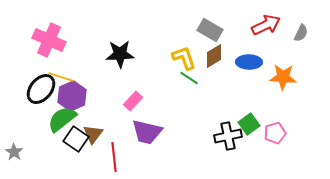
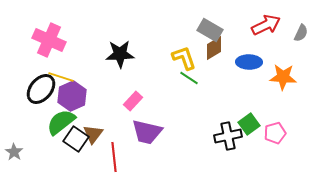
brown diamond: moved 8 px up
green semicircle: moved 1 px left, 3 px down
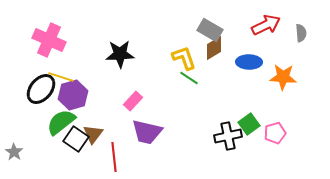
gray semicircle: rotated 30 degrees counterclockwise
purple hexagon: moved 1 px right, 1 px up; rotated 8 degrees clockwise
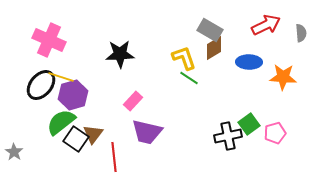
black ellipse: moved 4 px up
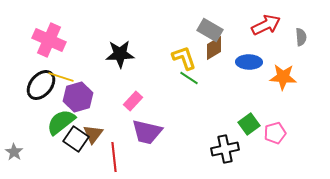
gray semicircle: moved 4 px down
purple hexagon: moved 5 px right, 2 px down
black cross: moved 3 px left, 13 px down
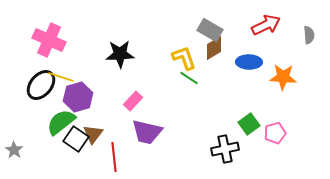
gray semicircle: moved 8 px right, 2 px up
gray star: moved 2 px up
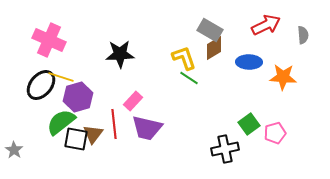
gray semicircle: moved 6 px left
purple trapezoid: moved 4 px up
black square: rotated 25 degrees counterclockwise
red line: moved 33 px up
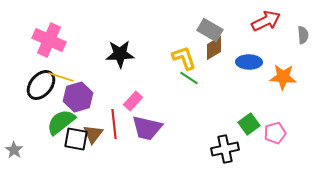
red arrow: moved 4 px up
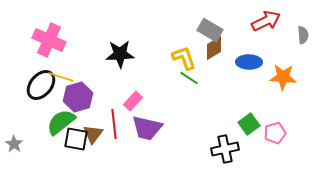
gray star: moved 6 px up
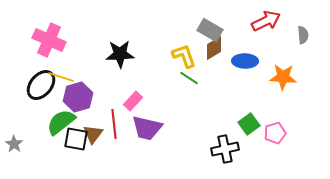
yellow L-shape: moved 2 px up
blue ellipse: moved 4 px left, 1 px up
